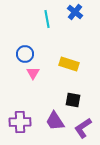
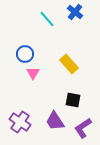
cyan line: rotated 30 degrees counterclockwise
yellow rectangle: rotated 30 degrees clockwise
purple cross: rotated 35 degrees clockwise
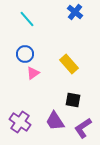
cyan line: moved 20 px left
pink triangle: rotated 24 degrees clockwise
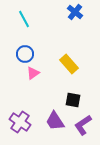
cyan line: moved 3 px left; rotated 12 degrees clockwise
purple L-shape: moved 3 px up
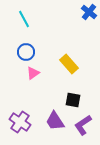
blue cross: moved 14 px right
blue circle: moved 1 px right, 2 px up
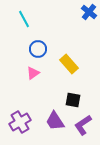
blue circle: moved 12 px right, 3 px up
purple cross: rotated 25 degrees clockwise
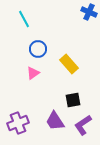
blue cross: rotated 14 degrees counterclockwise
black square: rotated 21 degrees counterclockwise
purple cross: moved 2 px left, 1 px down; rotated 10 degrees clockwise
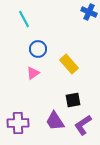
purple cross: rotated 20 degrees clockwise
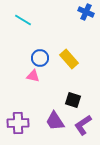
blue cross: moved 3 px left
cyan line: moved 1 px left, 1 px down; rotated 30 degrees counterclockwise
blue circle: moved 2 px right, 9 px down
yellow rectangle: moved 5 px up
pink triangle: moved 3 px down; rotated 48 degrees clockwise
black square: rotated 28 degrees clockwise
